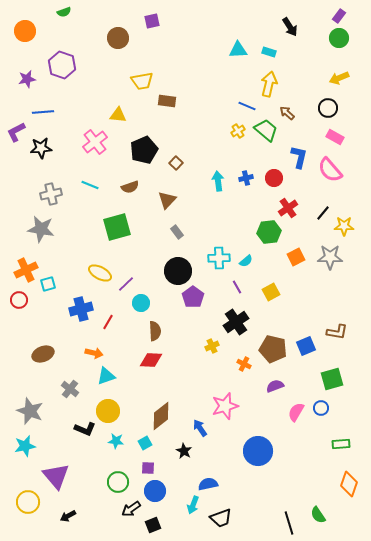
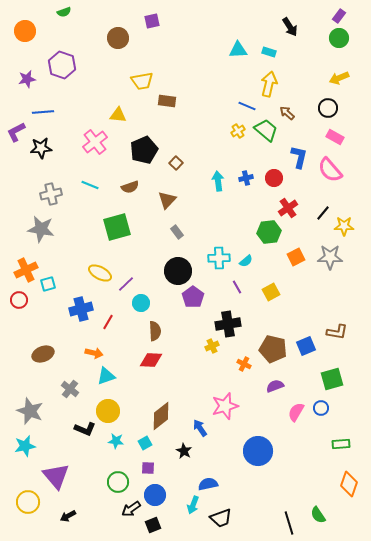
black cross at (236, 322): moved 8 px left, 2 px down; rotated 25 degrees clockwise
blue circle at (155, 491): moved 4 px down
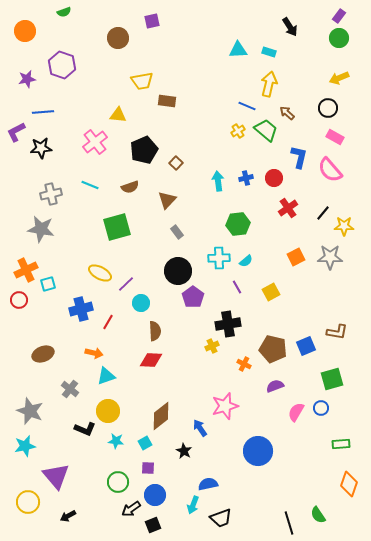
green hexagon at (269, 232): moved 31 px left, 8 px up
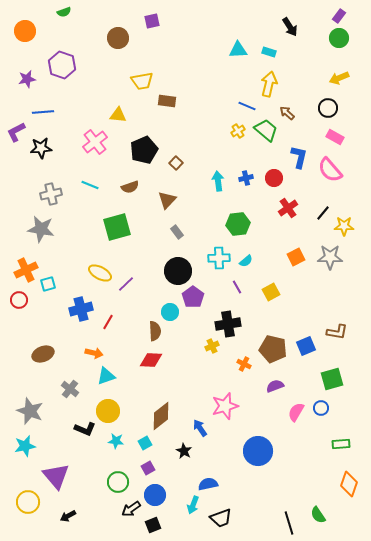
cyan circle at (141, 303): moved 29 px right, 9 px down
purple square at (148, 468): rotated 32 degrees counterclockwise
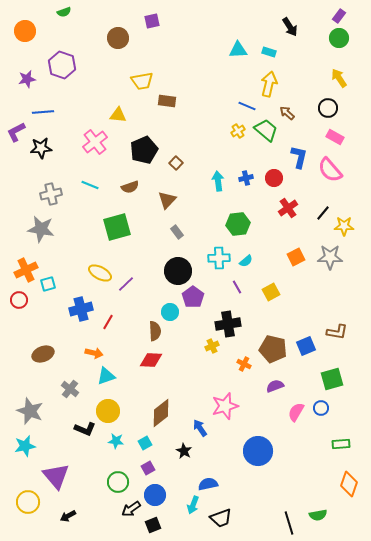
yellow arrow at (339, 78): rotated 78 degrees clockwise
brown diamond at (161, 416): moved 3 px up
green semicircle at (318, 515): rotated 66 degrees counterclockwise
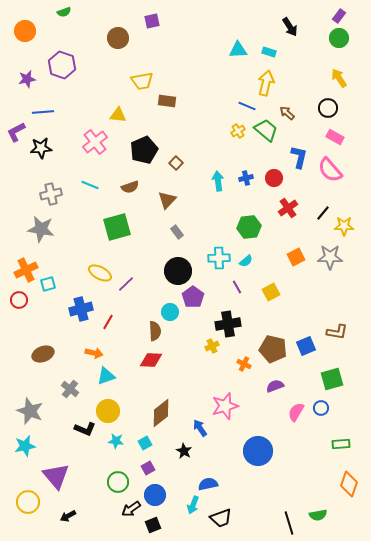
yellow arrow at (269, 84): moved 3 px left, 1 px up
green hexagon at (238, 224): moved 11 px right, 3 px down
